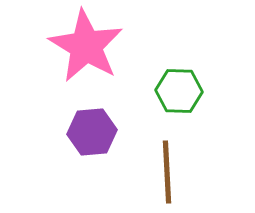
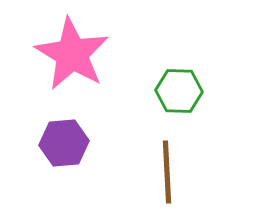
pink star: moved 14 px left, 8 px down
purple hexagon: moved 28 px left, 11 px down
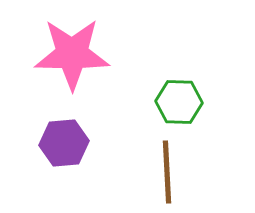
pink star: rotated 30 degrees counterclockwise
green hexagon: moved 11 px down
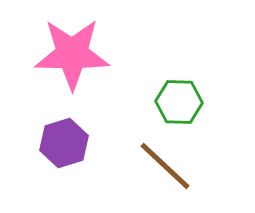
purple hexagon: rotated 12 degrees counterclockwise
brown line: moved 2 px left, 6 px up; rotated 44 degrees counterclockwise
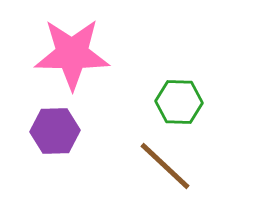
purple hexagon: moved 9 px left, 12 px up; rotated 15 degrees clockwise
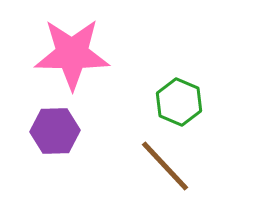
green hexagon: rotated 21 degrees clockwise
brown line: rotated 4 degrees clockwise
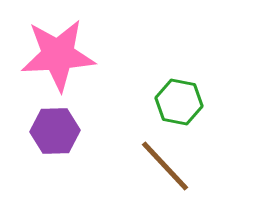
pink star: moved 14 px left, 1 px down; rotated 4 degrees counterclockwise
green hexagon: rotated 12 degrees counterclockwise
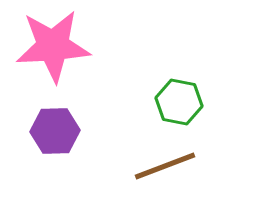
pink star: moved 5 px left, 9 px up
brown line: rotated 68 degrees counterclockwise
